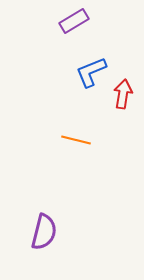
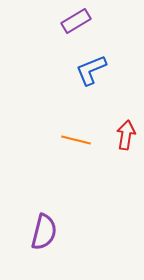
purple rectangle: moved 2 px right
blue L-shape: moved 2 px up
red arrow: moved 3 px right, 41 px down
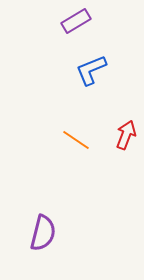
red arrow: rotated 12 degrees clockwise
orange line: rotated 20 degrees clockwise
purple semicircle: moved 1 px left, 1 px down
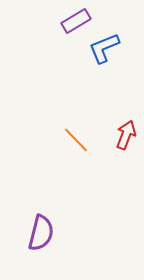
blue L-shape: moved 13 px right, 22 px up
orange line: rotated 12 degrees clockwise
purple semicircle: moved 2 px left
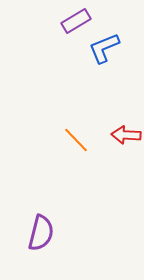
red arrow: rotated 108 degrees counterclockwise
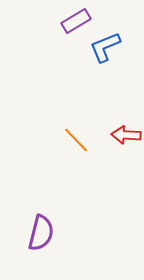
blue L-shape: moved 1 px right, 1 px up
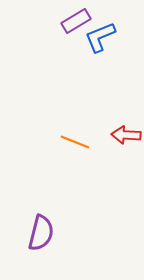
blue L-shape: moved 5 px left, 10 px up
orange line: moved 1 px left, 2 px down; rotated 24 degrees counterclockwise
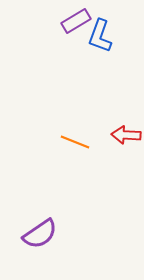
blue L-shape: moved 1 px up; rotated 48 degrees counterclockwise
purple semicircle: moved 1 px left, 1 px down; rotated 42 degrees clockwise
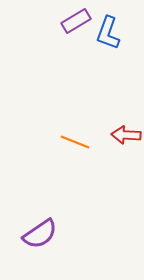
blue L-shape: moved 8 px right, 3 px up
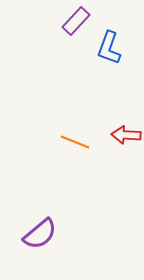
purple rectangle: rotated 16 degrees counterclockwise
blue L-shape: moved 1 px right, 15 px down
purple semicircle: rotated 6 degrees counterclockwise
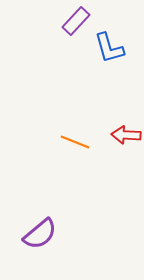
blue L-shape: rotated 36 degrees counterclockwise
